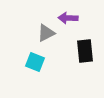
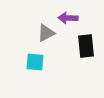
black rectangle: moved 1 px right, 5 px up
cyan square: rotated 18 degrees counterclockwise
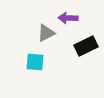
black rectangle: rotated 70 degrees clockwise
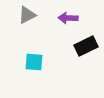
gray triangle: moved 19 px left, 18 px up
cyan square: moved 1 px left
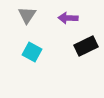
gray triangle: rotated 30 degrees counterclockwise
cyan square: moved 2 px left, 10 px up; rotated 24 degrees clockwise
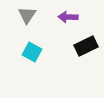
purple arrow: moved 1 px up
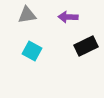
gray triangle: rotated 48 degrees clockwise
cyan square: moved 1 px up
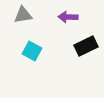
gray triangle: moved 4 px left
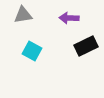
purple arrow: moved 1 px right, 1 px down
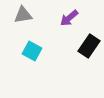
purple arrow: rotated 42 degrees counterclockwise
black rectangle: moved 3 px right; rotated 30 degrees counterclockwise
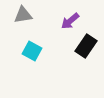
purple arrow: moved 1 px right, 3 px down
black rectangle: moved 3 px left
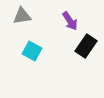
gray triangle: moved 1 px left, 1 px down
purple arrow: rotated 84 degrees counterclockwise
